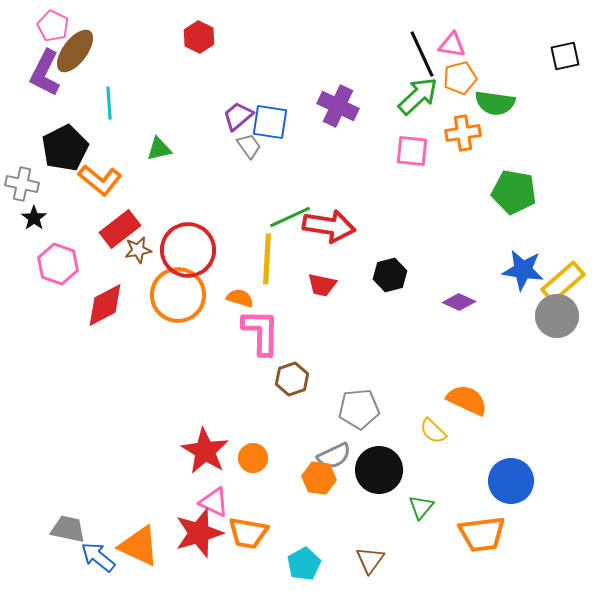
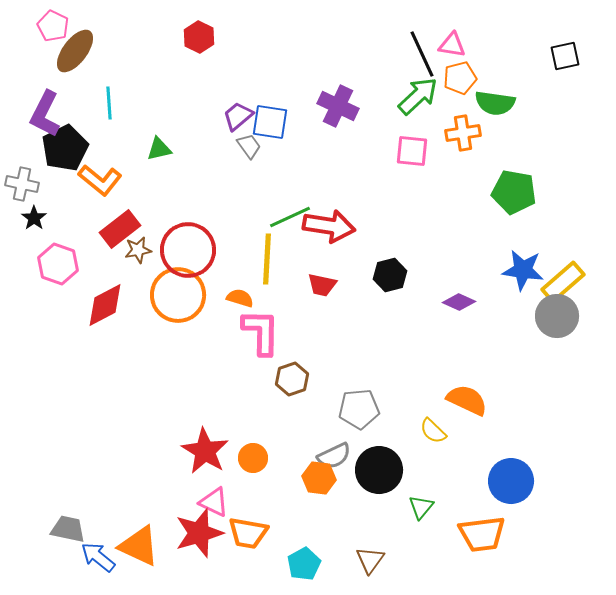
purple L-shape at (45, 73): moved 41 px down
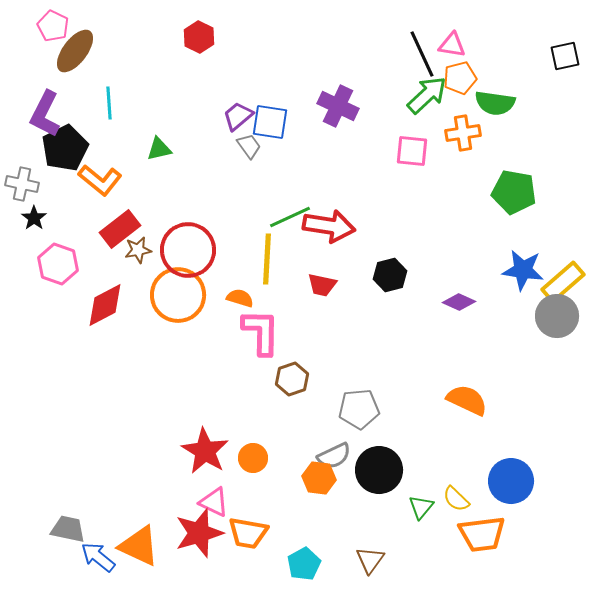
green arrow at (418, 96): moved 9 px right, 1 px up
yellow semicircle at (433, 431): moved 23 px right, 68 px down
